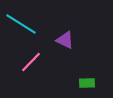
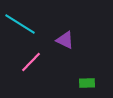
cyan line: moved 1 px left
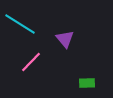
purple triangle: moved 1 px up; rotated 24 degrees clockwise
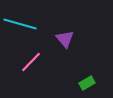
cyan line: rotated 16 degrees counterclockwise
green rectangle: rotated 28 degrees counterclockwise
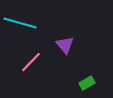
cyan line: moved 1 px up
purple triangle: moved 6 px down
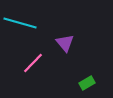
purple triangle: moved 2 px up
pink line: moved 2 px right, 1 px down
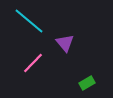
cyan line: moved 9 px right, 2 px up; rotated 24 degrees clockwise
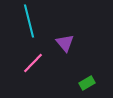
cyan line: rotated 36 degrees clockwise
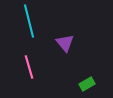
pink line: moved 4 px left, 4 px down; rotated 60 degrees counterclockwise
green rectangle: moved 1 px down
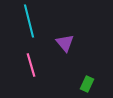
pink line: moved 2 px right, 2 px up
green rectangle: rotated 35 degrees counterclockwise
